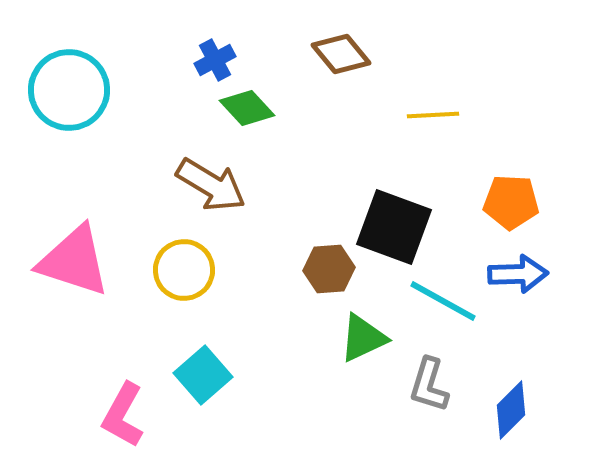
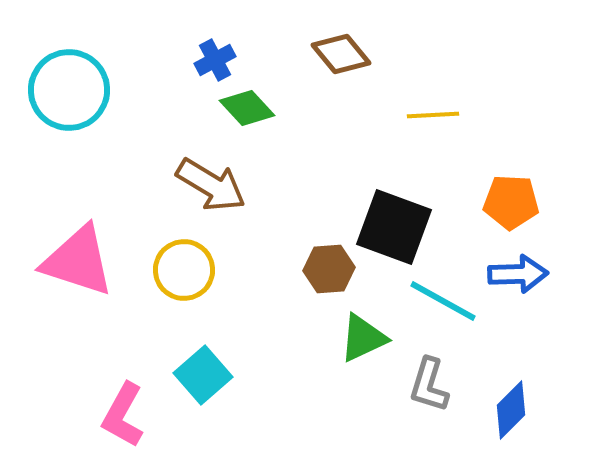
pink triangle: moved 4 px right
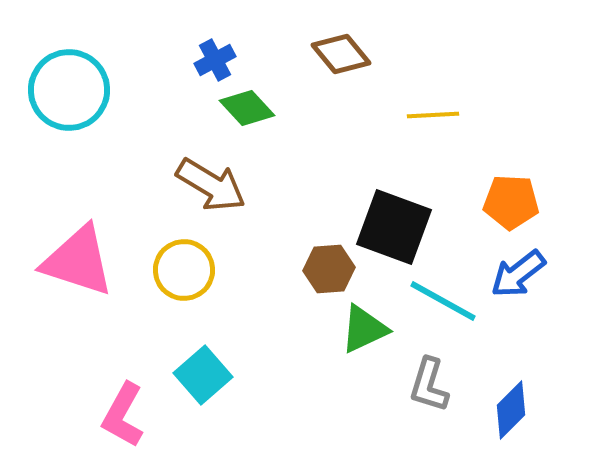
blue arrow: rotated 144 degrees clockwise
green triangle: moved 1 px right, 9 px up
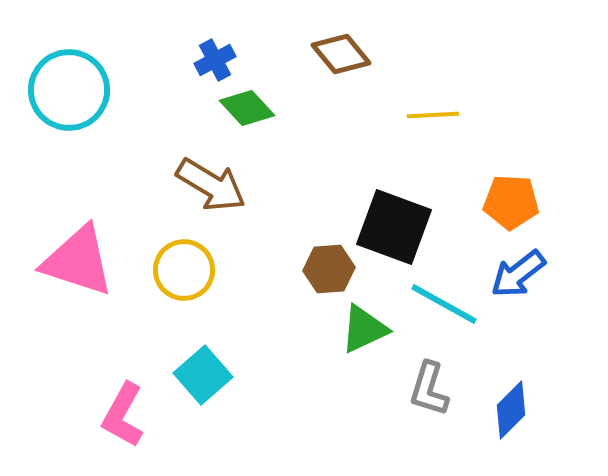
cyan line: moved 1 px right, 3 px down
gray L-shape: moved 4 px down
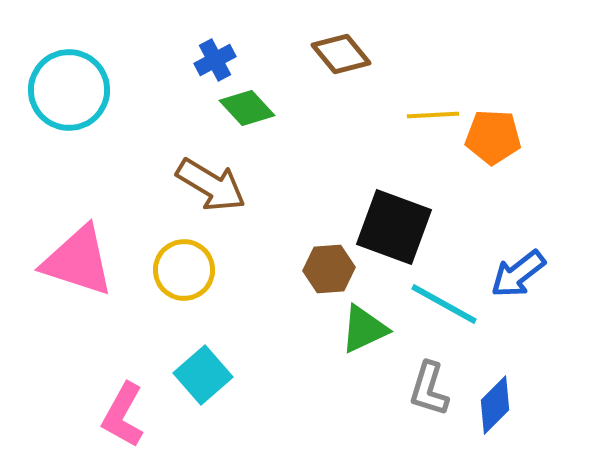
orange pentagon: moved 18 px left, 65 px up
blue diamond: moved 16 px left, 5 px up
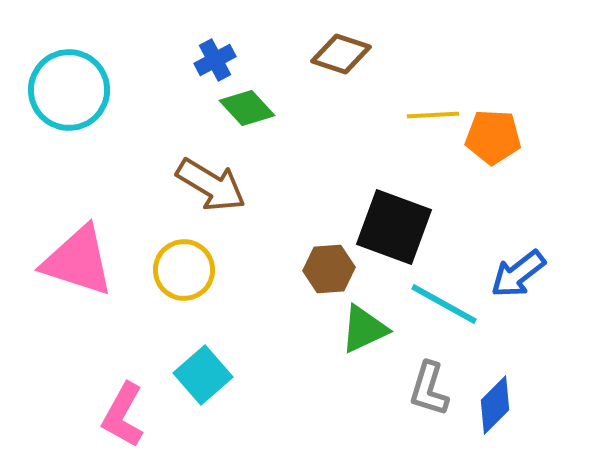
brown diamond: rotated 32 degrees counterclockwise
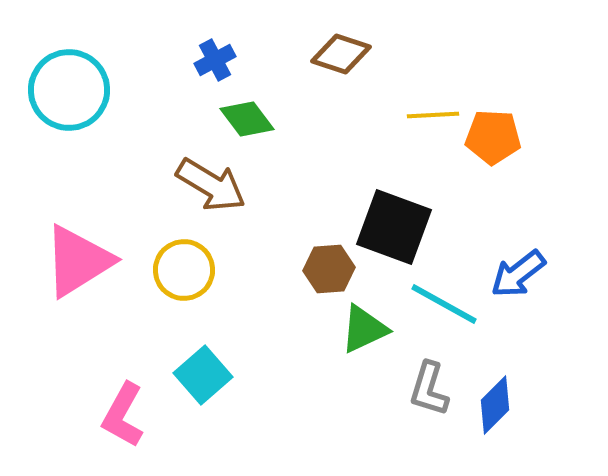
green diamond: moved 11 px down; rotated 6 degrees clockwise
pink triangle: rotated 50 degrees counterclockwise
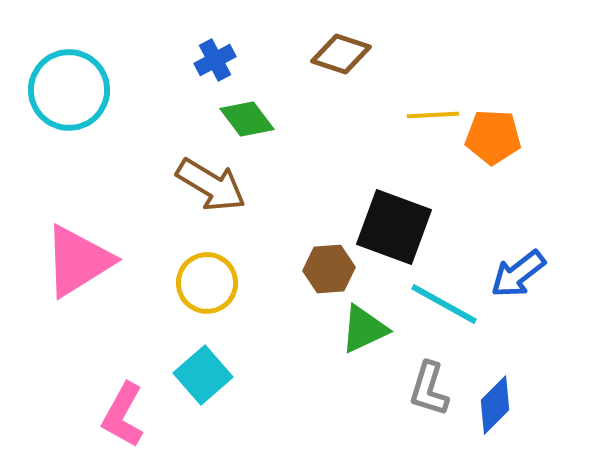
yellow circle: moved 23 px right, 13 px down
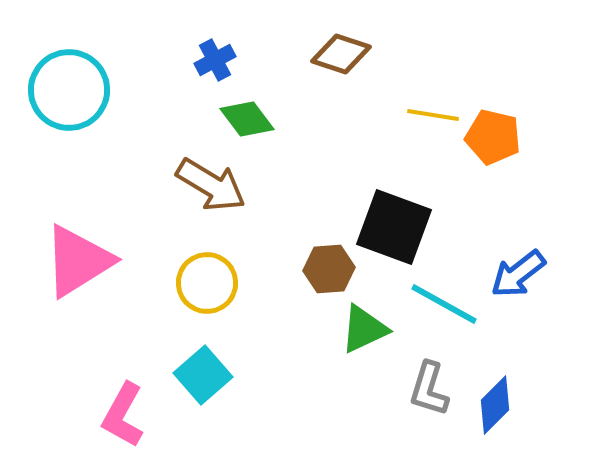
yellow line: rotated 12 degrees clockwise
orange pentagon: rotated 10 degrees clockwise
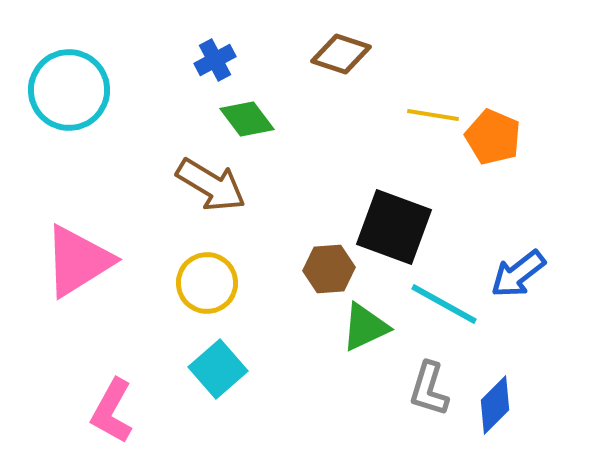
orange pentagon: rotated 10 degrees clockwise
green triangle: moved 1 px right, 2 px up
cyan square: moved 15 px right, 6 px up
pink L-shape: moved 11 px left, 4 px up
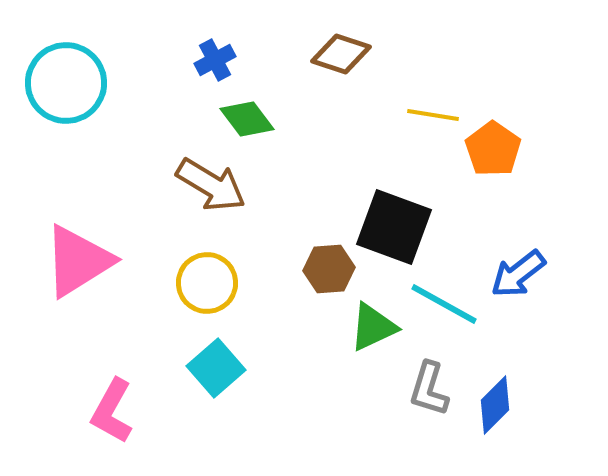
cyan circle: moved 3 px left, 7 px up
orange pentagon: moved 12 px down; rotated 12 degrees clockwise
green triangle: moved 8 px right
cyan square: moved 2 px left, 1 px up
